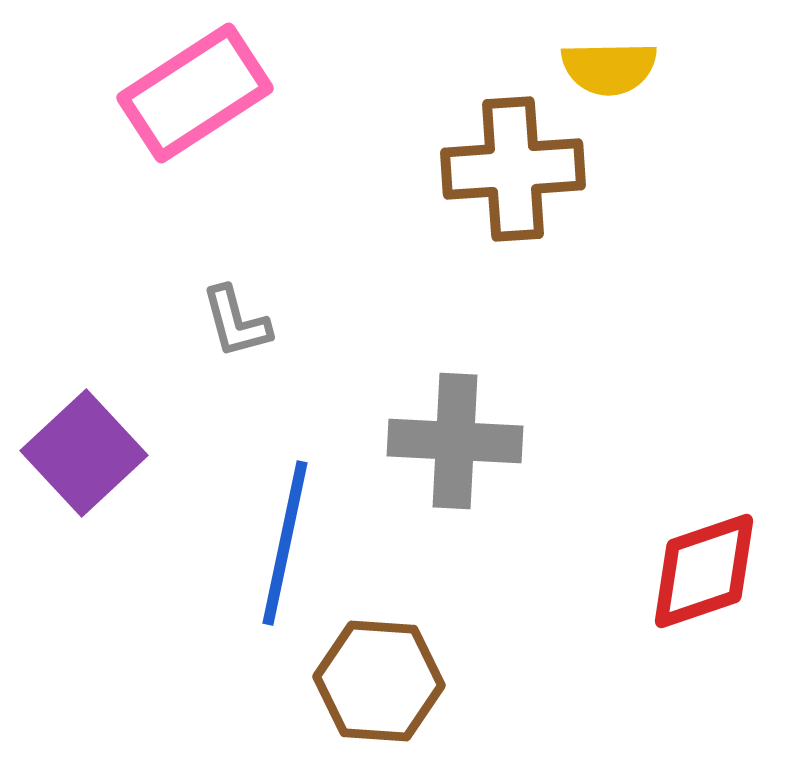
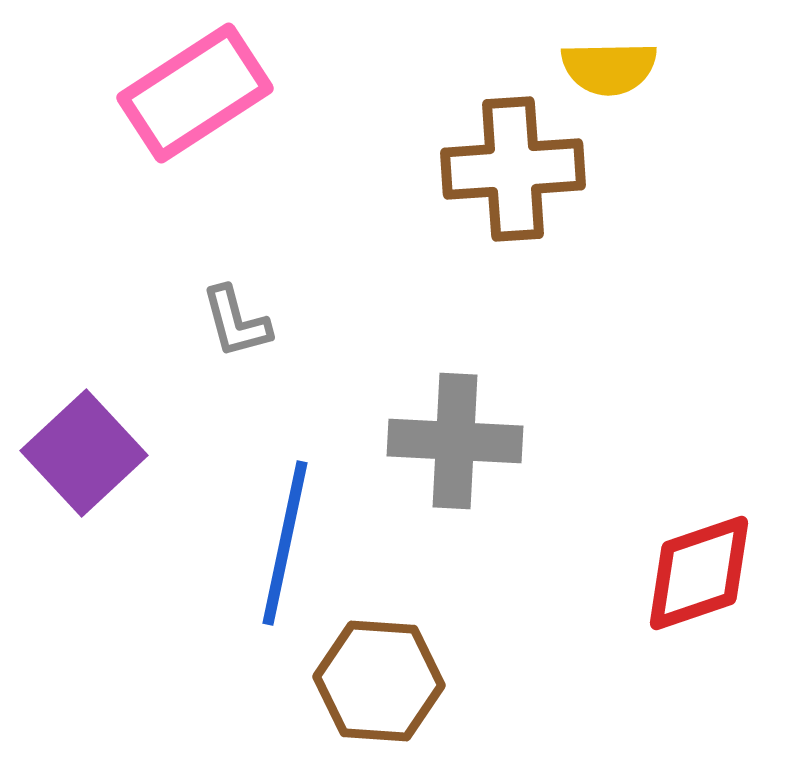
red diamond: moved 5 px left, 2 px down
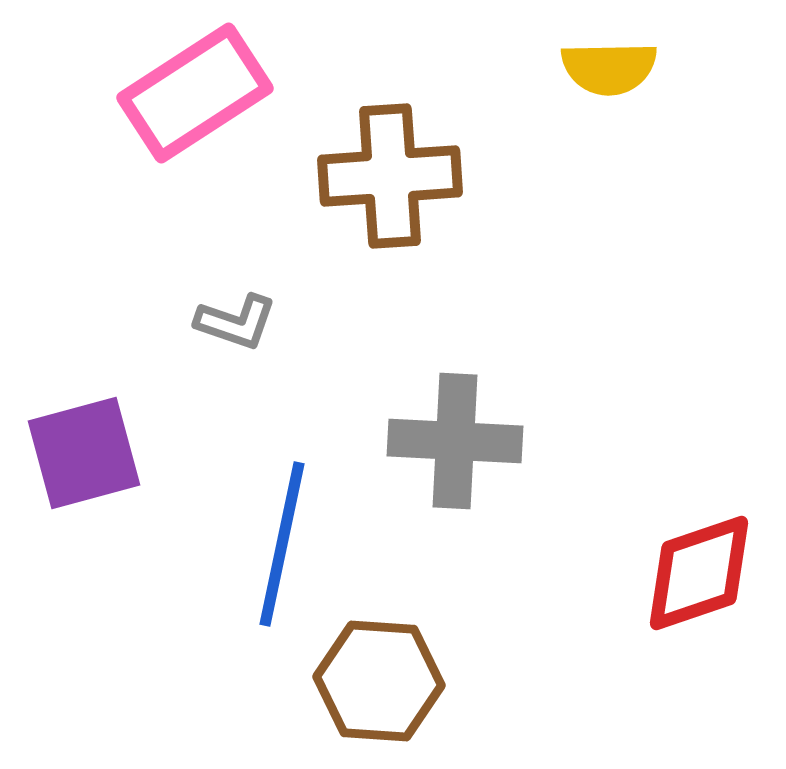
brown cross: moved 123 px left, 7 px down
gray L-shape: rotated 56 degrees counterclockwise
purple square: rotated 28 degrees clockwise
blue line: moved 3 px left, 1 px down
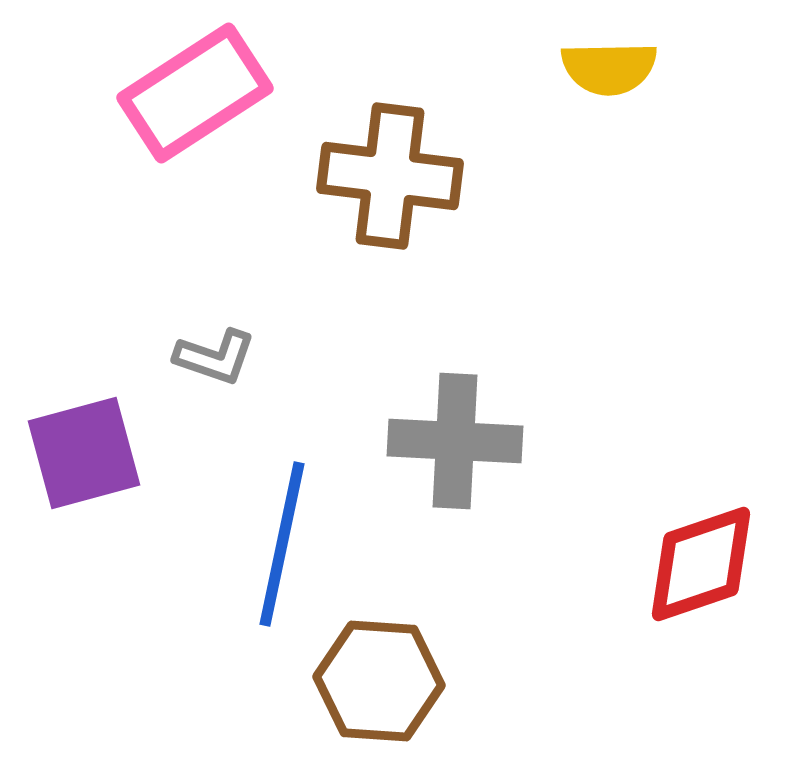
brown cross: rotated 11 degrees clockwise
gray L-shape: moved 21 px left, 35 px down
red diamond: moved 2 px right, 9 px up
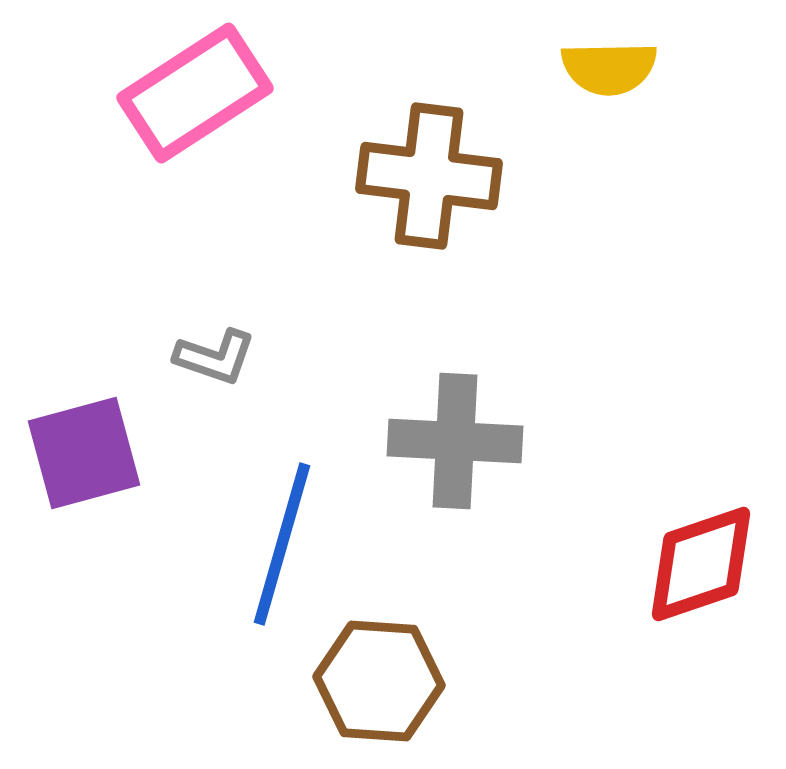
brown cross: moved 39 px right
blue line: rotated 4 degrees clockwise
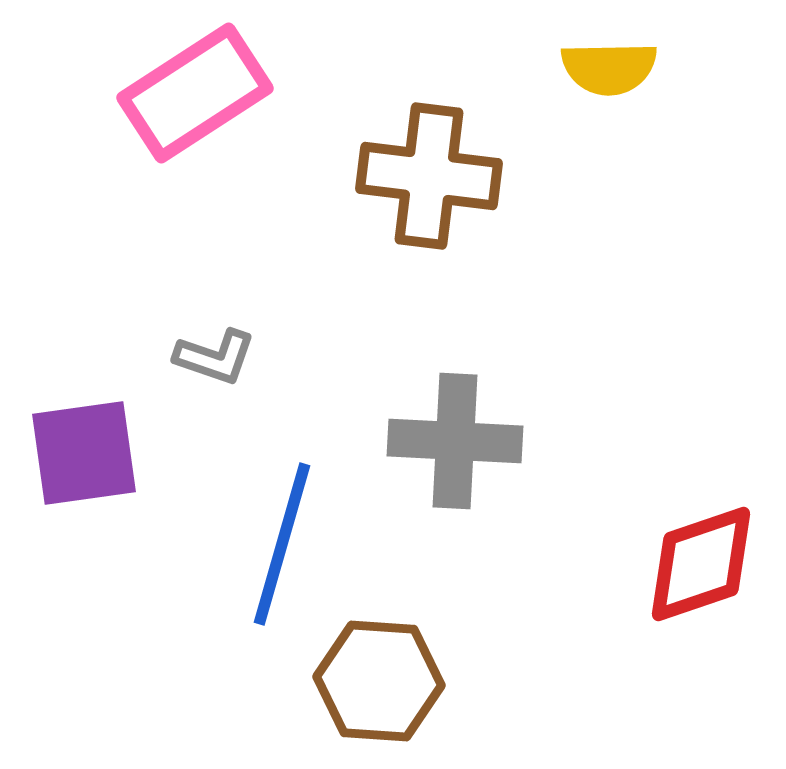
purple square: rotated 7 degrees clockwise
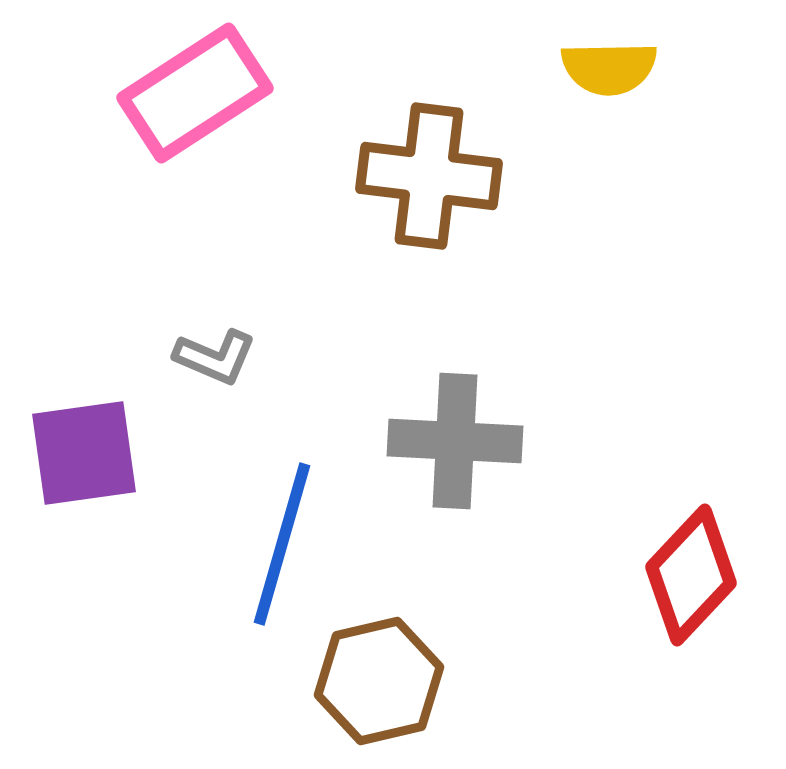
gray L-shape: rotated 4 degrees clockwise
red diamond: moved 10 px left, 11 px down; rotated 28 degrees counterclockwise
brown hexagon: rotated 17 degrees counterclockwise
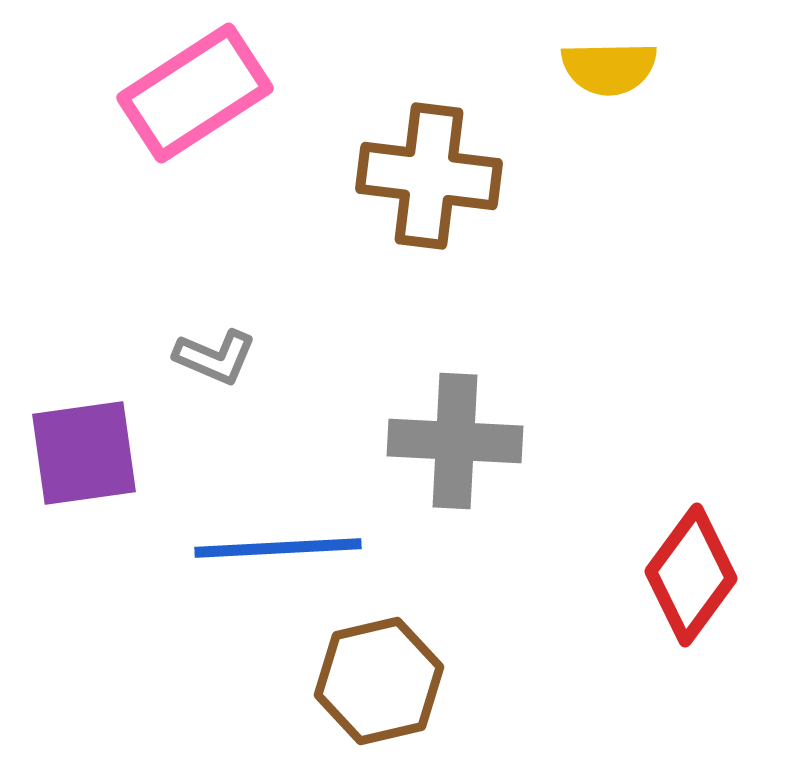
blue line: moved 4 px left, 4 px down; rotated 71 degrees clockwise
red diamond: rotated 7 degrees counterclockwise
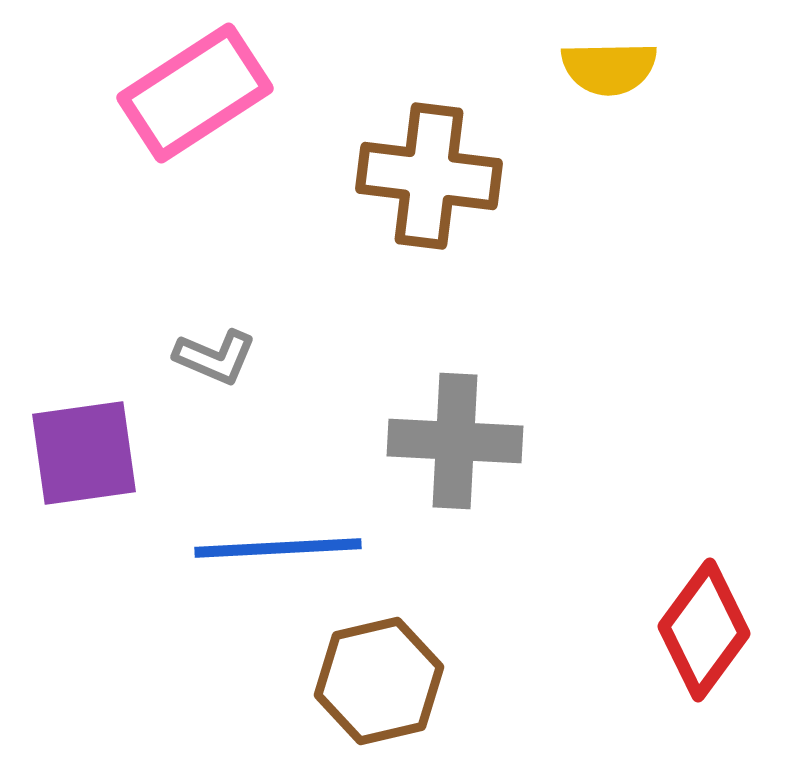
red diamond: moved 13 px right, 55 px down
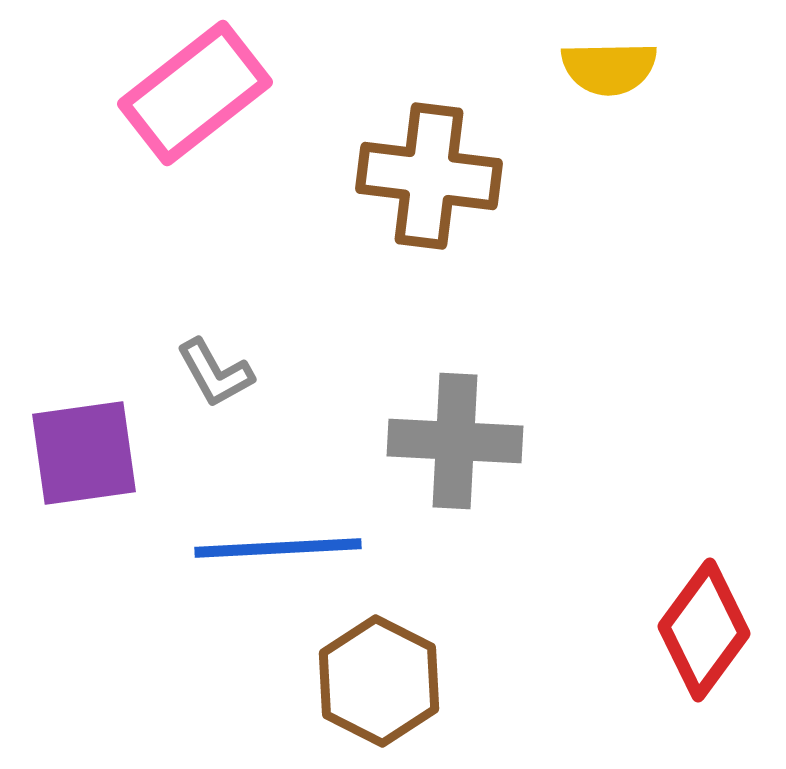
pink rectangle: rotated 5 degrees counterclockwise
gray L-shape: moved 16 px down; rotated 38 degrees clockwise
brown hexagon: rotated 20 degrees counterclockwise
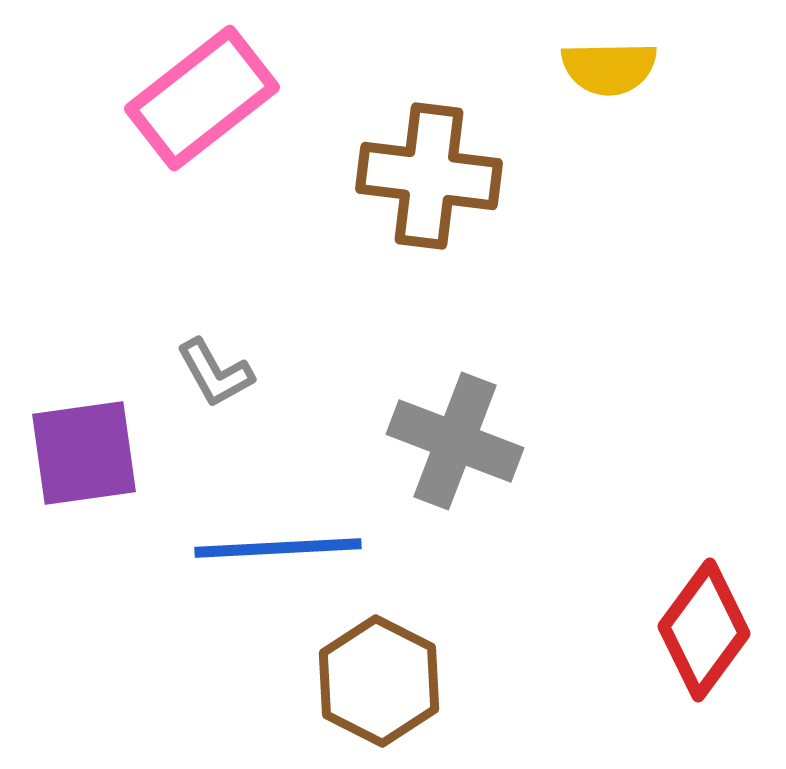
pink rectangle: moved 7 px right, 5 px down
gray cross: rotated 18 degrees clockwise
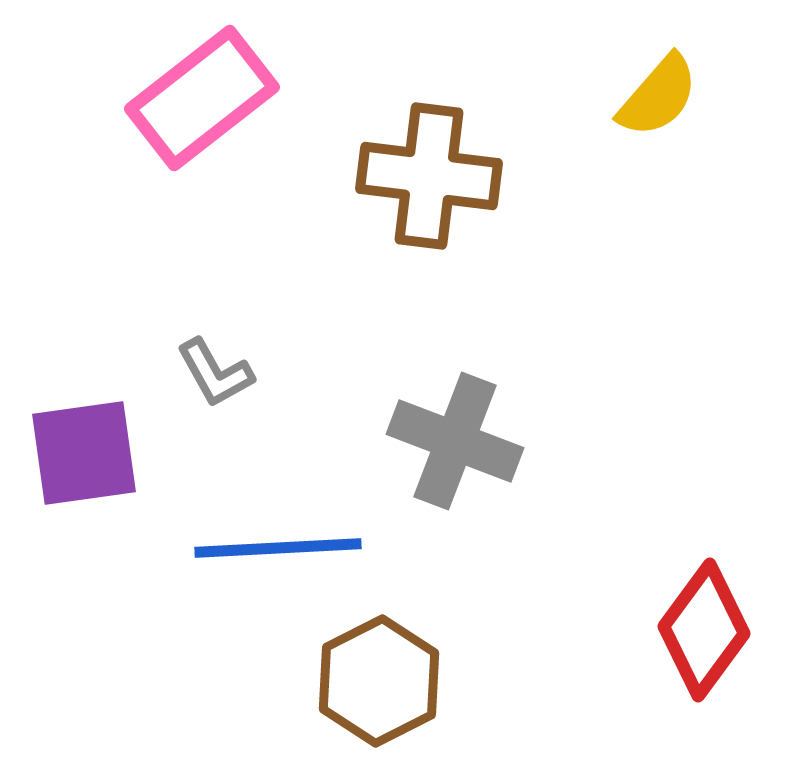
yellow semicircle: moved 49 px right, 28 px down; rotated 48 degrees counterclockwise
brown hexagon: rotated 6 degrees clockwise
